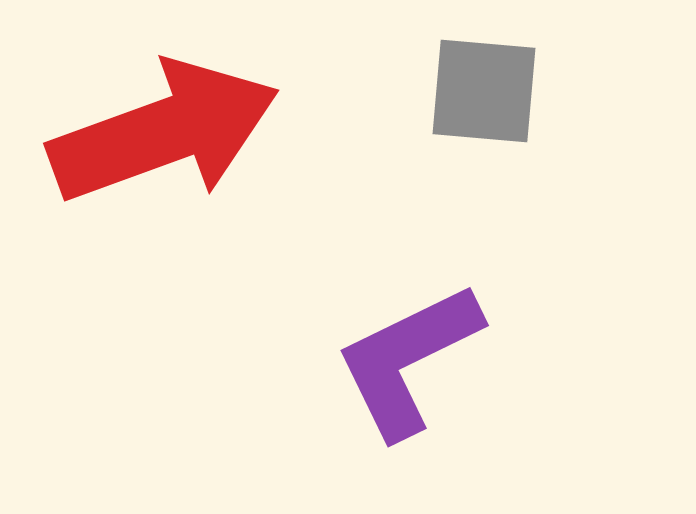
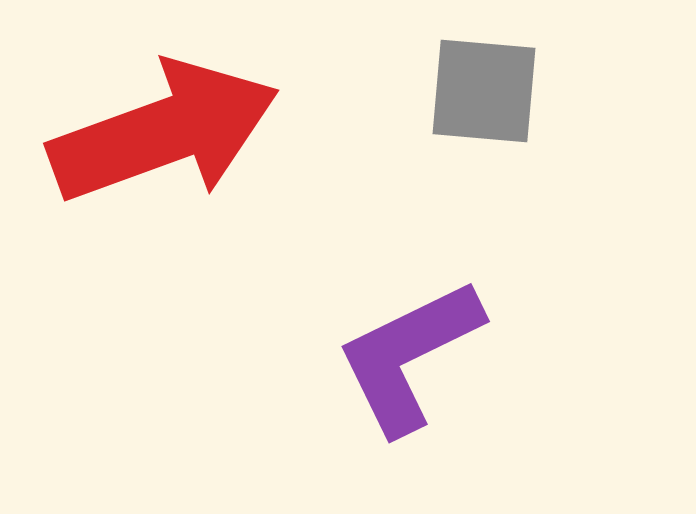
purple L-shape: moved 1 px right, 4 px up
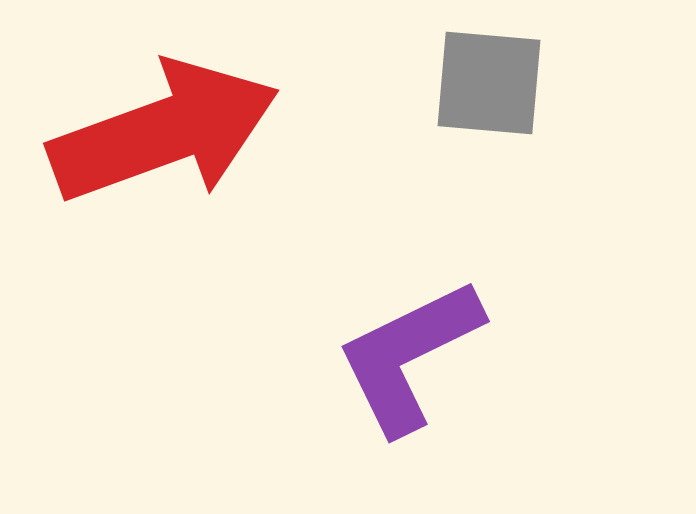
gray square: moved 5 px right, 8 px up
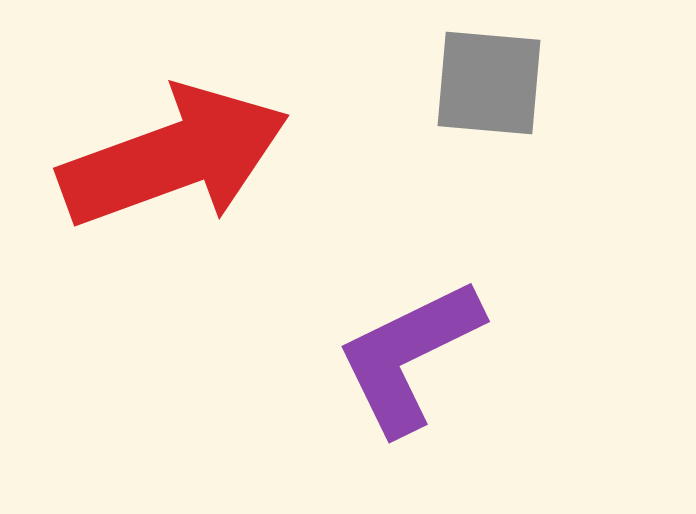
red arrow: moved 10 px right, 25 px down
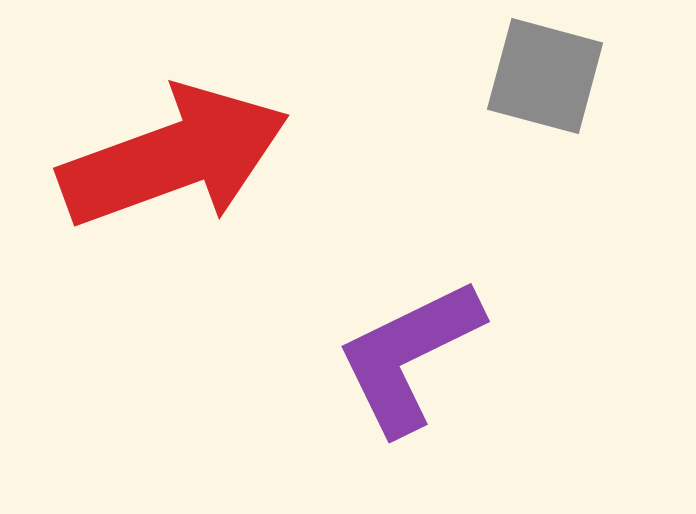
gray square: moved 56 px right, 7 px up; rotated 10 degrees clockwise
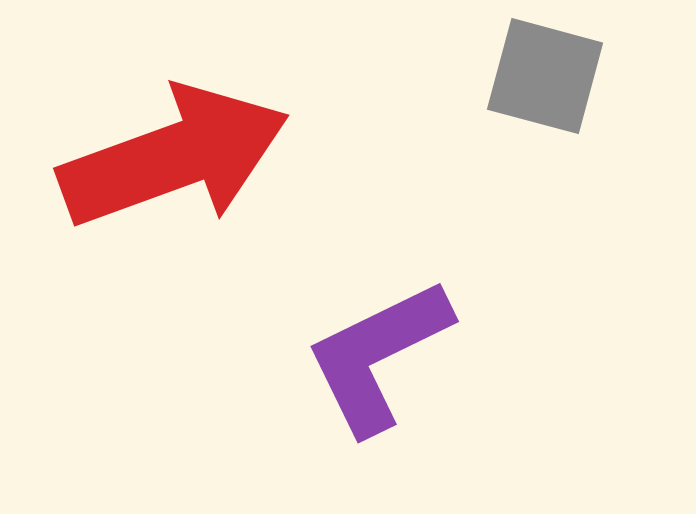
purple L-shape: moved 31 px left
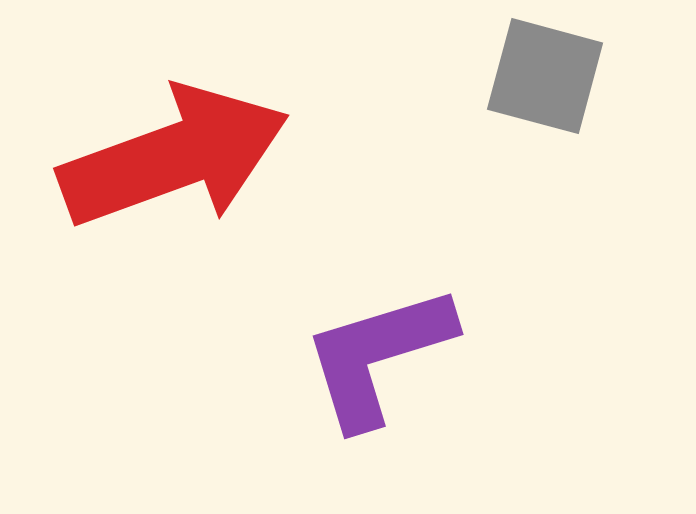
purple L-shape: rotated 9 degrees clockwise
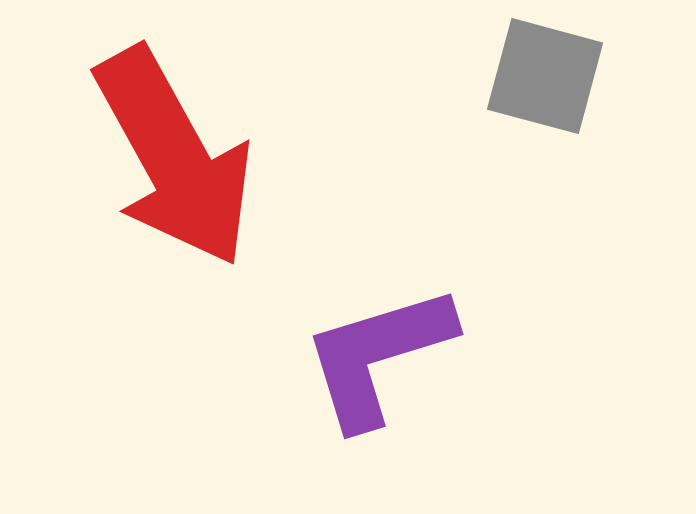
red arrow: rotated 81 degrees clockwise
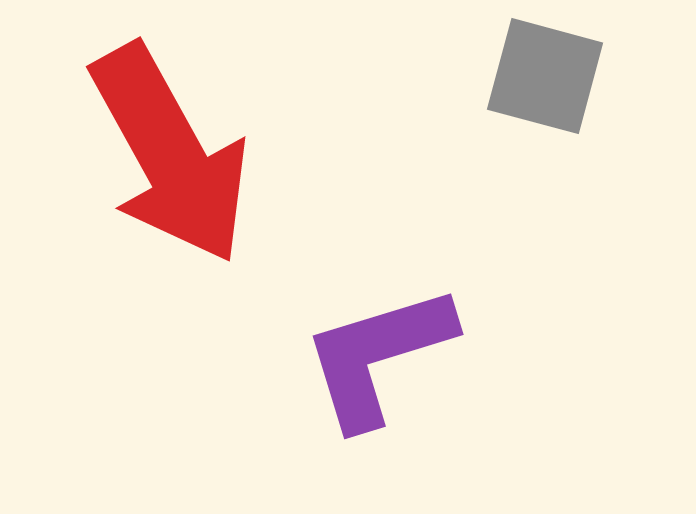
red arrow: moved 4 px left, 3 px up
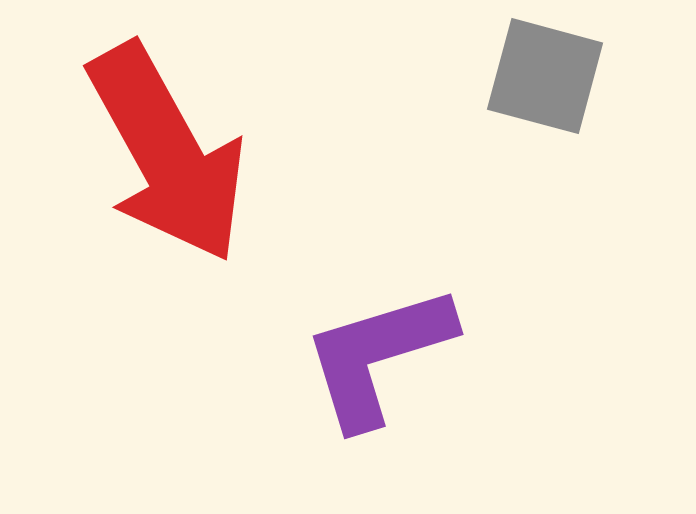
red arrow: moved 3 px left, 1 px up
